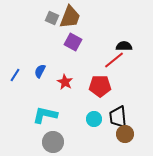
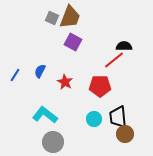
cyan L-shape: rotated 25 degrees clockwise
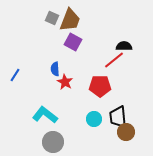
brown trapezoid: moved 3 px down
blue semicircle: moved 15 px right, 2 px up; rotated 32 degrees counterclockwise
brown circle: moved 1 px right, 2 px up
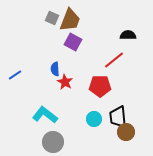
black semicircle: moved 4 px right, 11 px up
blue line: rotated 24 degrees clockwise
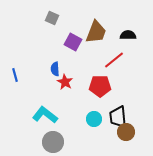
brown trapezoid: moved 26 px right, 12 px down
blue line: rotated 72 degrees counterclockwise
